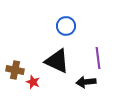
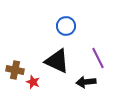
purple line: rotated 20 degrees counterclockwise
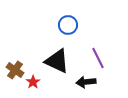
blue circle: moved 2 px right, 1 px up
brown cross: rotated 24 degrees clockwise
red star: rotated 16 degrees clockwise
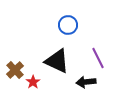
brown cross: rotated 12 degrees clockwise
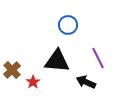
black triangle: rotated 20 degrees counterclockwise
brown cross: moved 3 px left
black arrow: rotated 30 degrees clockwise
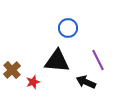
blue circle: moved 3 px down
purple line: moved 2 px down
red star: rotated 16 degrees clockwise
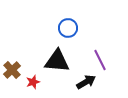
purple line: moved 2 px right
black arrow: rotated 126 degrees clockwise
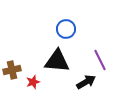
blue circle: moved 2 px left, 1 px down
brown cross: rotated 30 degrees clockwise
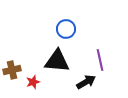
purple line: rotated 15 degrees clockwise
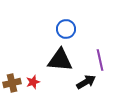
black triangle: moved 3 px right, 1 px up
brown cross: moved 13 px down
